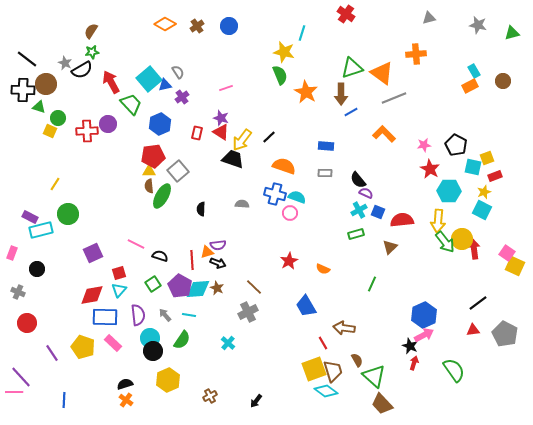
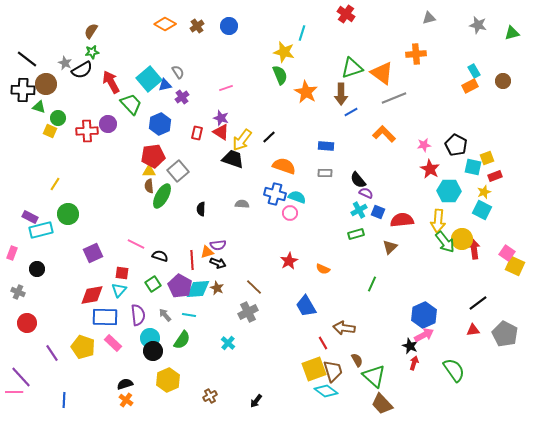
red square at (119, 273): moved 3 px right; rotated 24 degrees clockwise
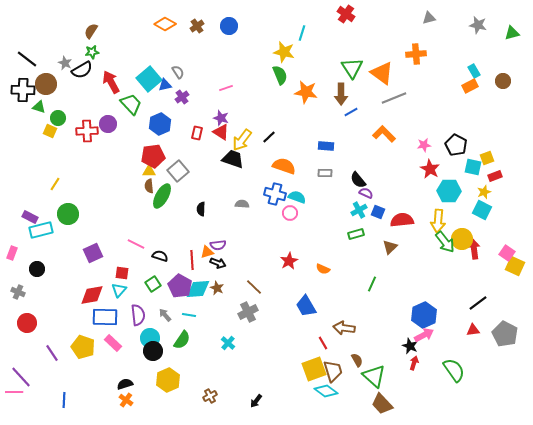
green triangle at (352, 68): rotated 45 degrees counterclockwise
orange star at (306, 92): rotated 20 degrees counterclockwise
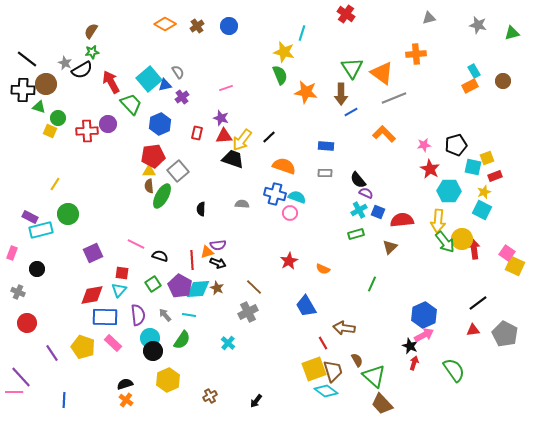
red triangle at (221, 132): moved 3 px right, 4 px down; rotated 36 degrees counterclockwise
black pentagon at (456, 145): rotated 30 degrees clockwise
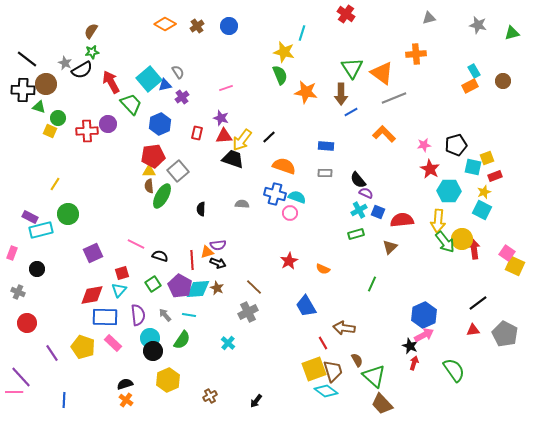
red square at (122, 273): rotated 24 degrees counterclockwise
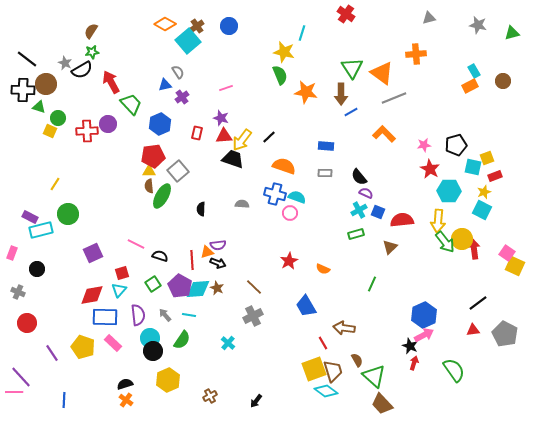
cyan square at (149, 79): moved 39 px right, 38 px up
black semicircle at (358, 180): moved 1 px right, 3 px up
gray cross at (248, 312): moved 5 px right, 4 px down
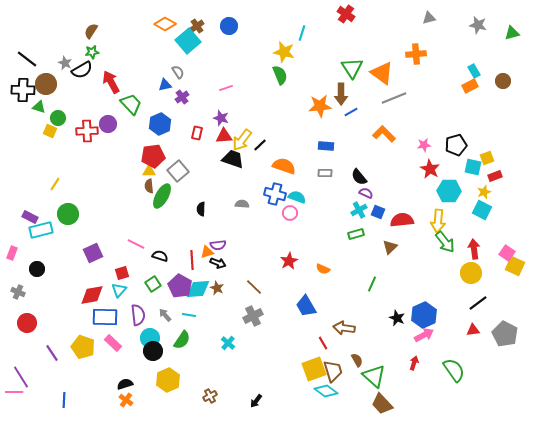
orange star at (306, 92): moved 14 px right, 14 px down; rotated 15 degrees counterclockwise
black line at (269, 137): moved 9 px left, 8 px down
yellow circle at (462, 239): moved 9 px right, 34 px down
black star at (410, 346): moved 13 px left, 28 px up
purple line at (21, 377): rotated 10 degrees clockwise
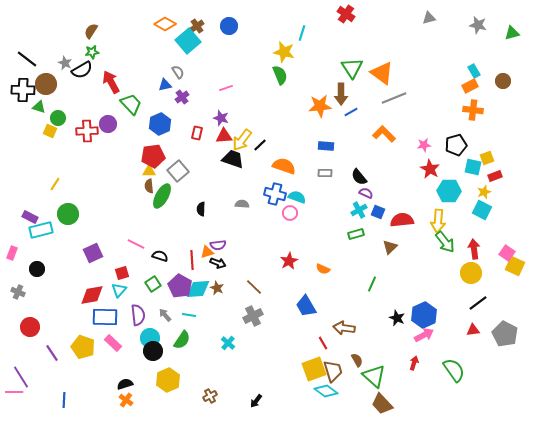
orange cross at (416, 54): moved 57 px right, 56 px down; rotated 12 degrees clockwise
red circle at (27, 323): moved 3 px right, 4 px down
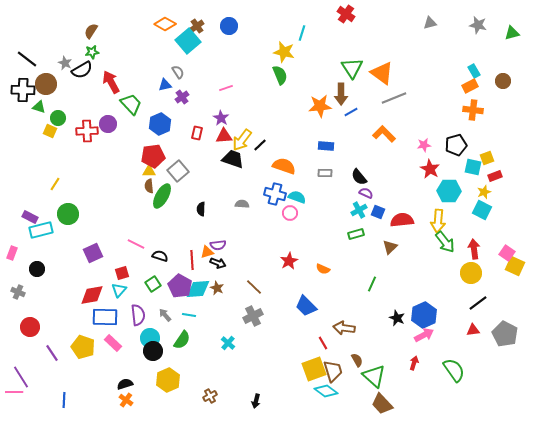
gray triangle at (429, 18): moved 1 px right, 5 px down
purple star at (221, 118): rotated 14 degrees clockwise
blue trapezoid at (306, 306): rotated 15 degrees counterclockwise
black arrow at (256, 401): rotated 24 degrees counterclockwise
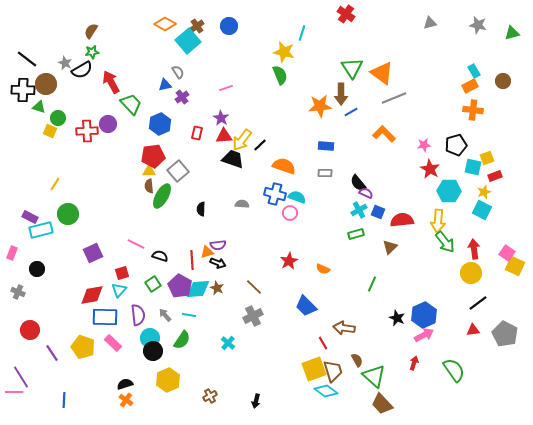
black semicircle at (359, 177): moved 1 px left, 6 px down
red circle at (30, 327): moved 3 px down
